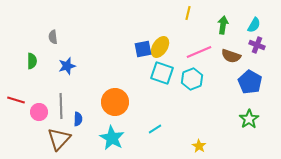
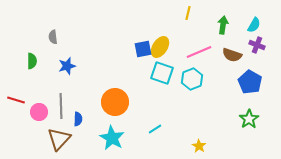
brown semicircle: moved 1 px right, 1 px up
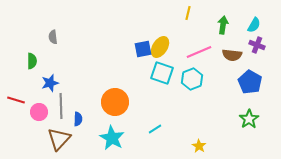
brown semicircle: rotated 12 degrees counterclockwise
blue star: moved 17 px left, 17 px down
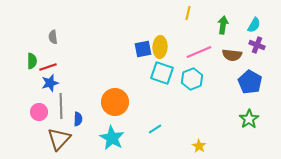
yellow ellipse: rotated 30 degrees counterclockwise
red line: moved 32 px right, 33 px up; rotated 36 degrees counterclockwise
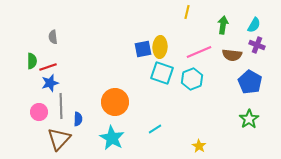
yellow line: moved 1 px left, 1 px up
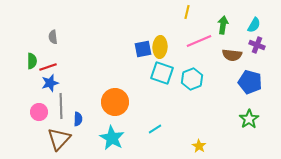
pink line: moved 11 px up
blue pentagon: rotated 15 degrees counterclockwise
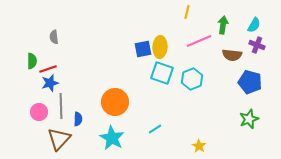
gray semicircle: moved 1 px right
red line: moved 2 px down
green star: rotated 12 degrees clockwise
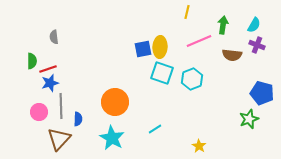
blue pentagon: moved 12 px right, 11 px down
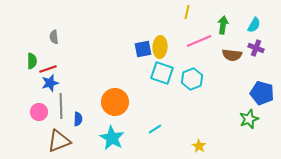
purple cross: moved 1 px left, 3 px down
brown triangle: moved 2 px down; rotated 25 degrees clockwise
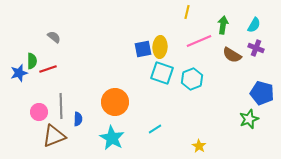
gray semicircle: rotated 136 degrees clockwise
brown semicircle: rotated 24 degrees clockwise
blue star: moved 31 px left, 10 px up
brown triangle: moved 5 px left, 5 px up
